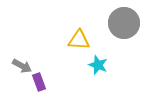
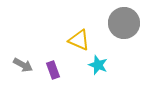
yellow triangle: rotated 20 degrees clockwise
gray arrow: moved 1 px right, 1 px up
purple rectangle: moved 14 px right, 12 px up
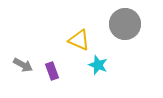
gray circle: moved 1 px right, 1 px down
purple rectangle: moved 1 px left, 1 px down
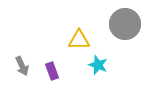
yellow triangle: rotated 25 degrees counterclockwise
gray arrow: moved 1 px left, 1 px down; rotated 36 degrees clockwise
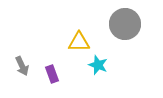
yellow triangle: moved 2 px down
purple rectangle: moved 3 px down
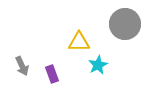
cyan star: rotated 24 degrees clockwise
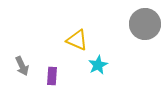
gray circle: moved 20 px right
yellow triangle: moved 2 px left, 2 px up; rotated 25 degrees clockwise
purple rectangle: moved 2 px down; rotated 24 degrees clockwise
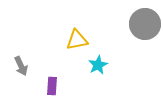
yellow triangle: rotated 35 degrees counterclockwise
gray arrow: moved 1 px left
purple rectangle: moved 10 px down
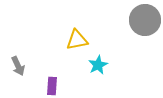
gray circle: moved 4 px up
gray arrow: moved 3 px left
